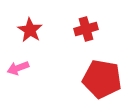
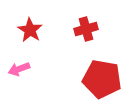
pink arrow: moved 1 px right, 1 px down
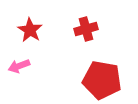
pink arrow: moved 3 px up
red pentagon: moved 1 px down
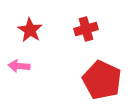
pink arrow: rotated 25 degrees clockwise
red pentagon: rotated 15 degrees clockwise
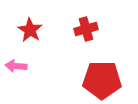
pink arrow: moved 3 px left
red pentagon: rotated 24 degrees counterclockwise
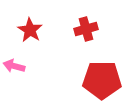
pink arrow: moved 2 px left; rotated 10 degrees clockwise
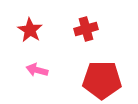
pink arrow: moved 23 px right, 4 px down
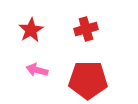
red star: moved 1 px right; rotated 10 degrees clockwise
red pentagon: moved 14 px left
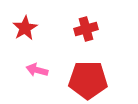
red star: moved 6 px left, 2 px up
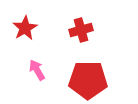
red cross: moved 5 px left, 1 px down
pink arrow: rotated 45 degrees clockwise
